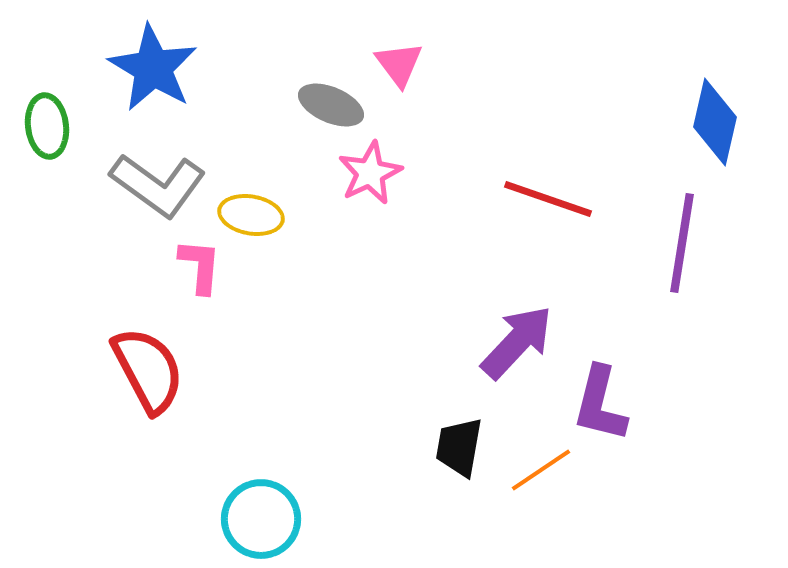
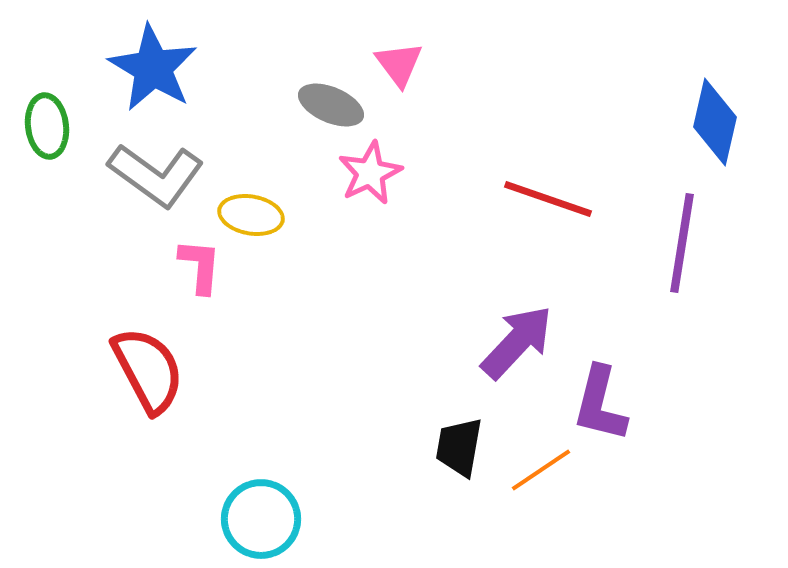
gray L-shape: moved 2 px left, 10 px up
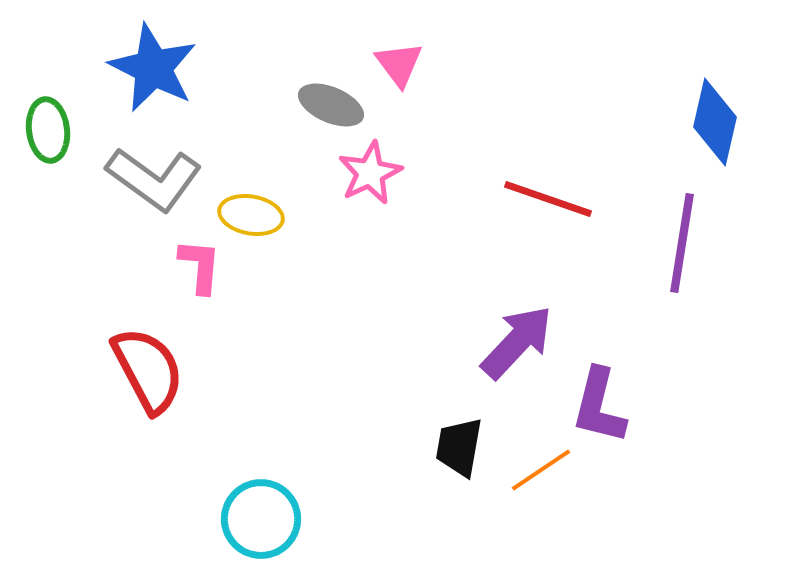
blue star: rotated 4 degrees counterclockwise
green ellipse: moved 1 px right, 4 px down
gray L-shape: moved 2 px left, 4 px down
purple L-shape: moved 1 px left, 2 px down
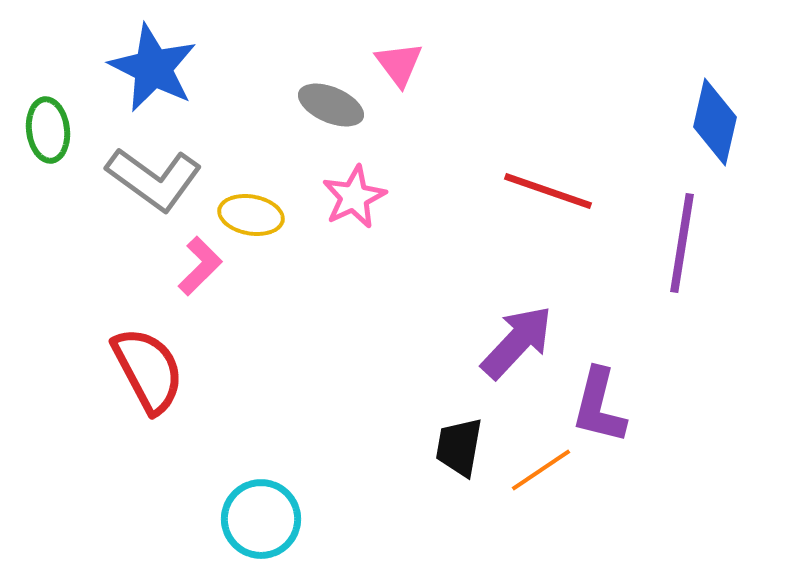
pink star: moved 16 px left, 24 px down
red line: moved 8 px up
pink L-shape: rotated 40 degrees clockwise
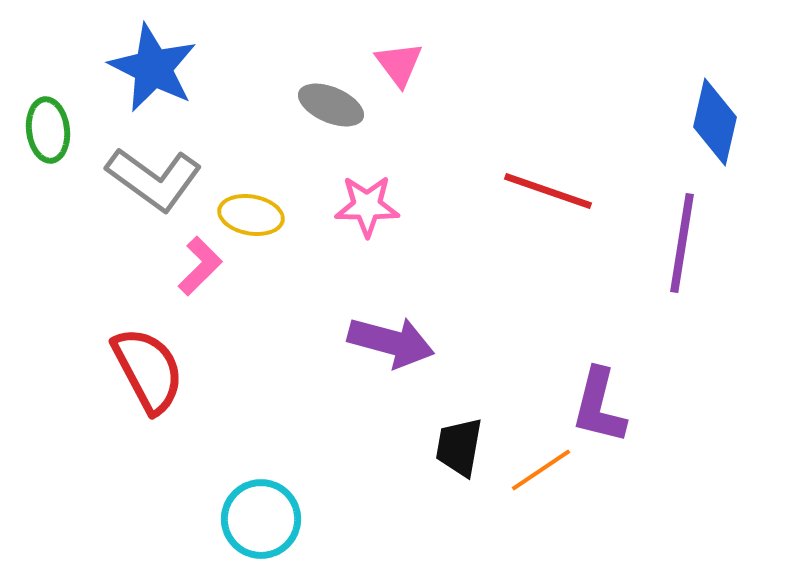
pink star: moved 13 px right, 9 px down; rotated 26 degrees clockwise
purple arrow: moved 126 px left; rotated 62 degrees clockwise
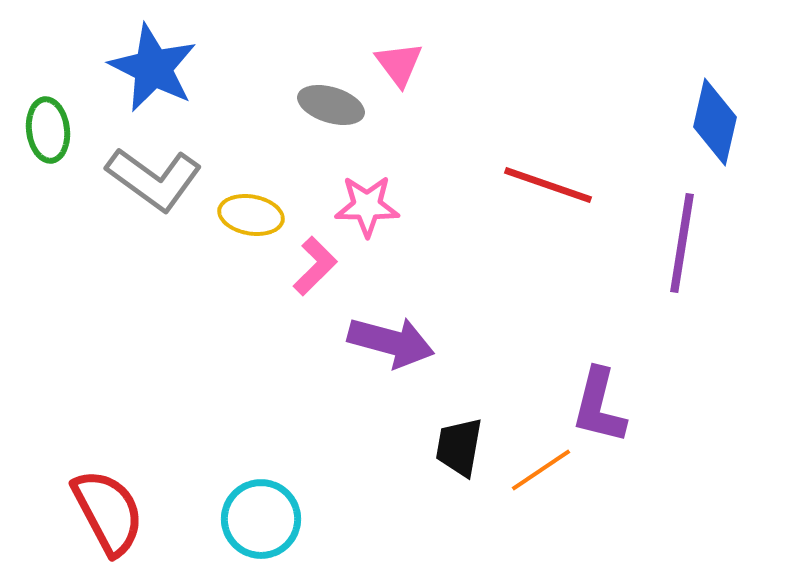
gray ellipse: rotated 6 degrees counterclockwise
red line: moved 6 px up
pink L-shape: moved 115 px right
red semicircle: moved 40 px left, 142 px down
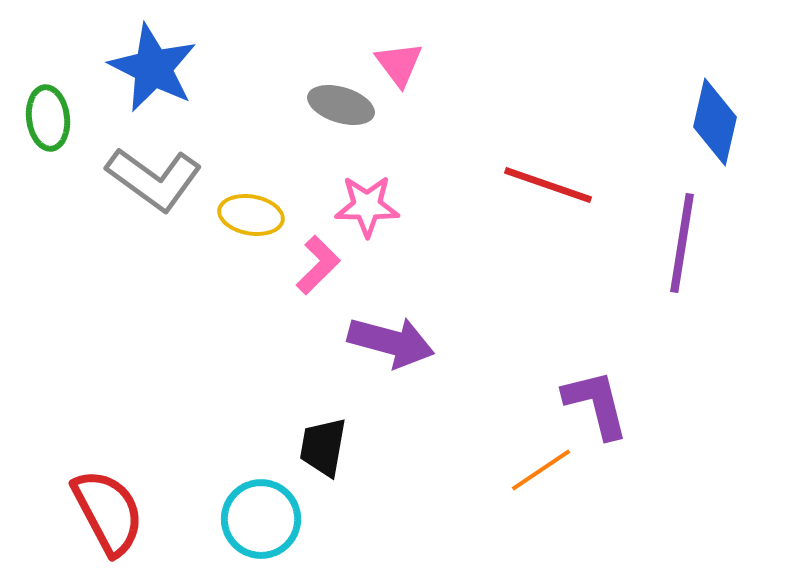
gray ellipse: moved 10 px right
green ellipse: moved 12 px up
pink L-shape: moved 3 px right, 1 px up
purple L-shape: moved 3 px left, 2 px up; rotated 152 degrees clockwise
black trapezoid: moved 136 px left
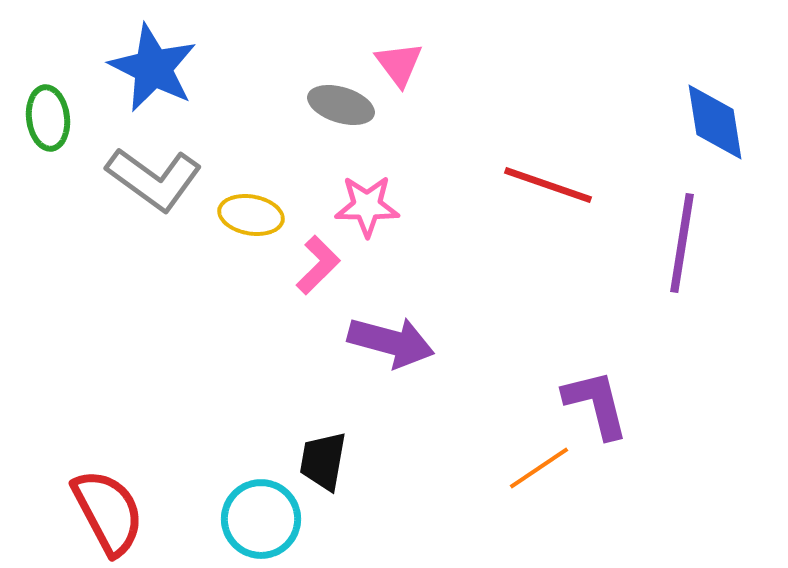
blue diamond: rotated 22 degrees counterclockwise
black trapezoid: moved 14 px down
orange line: moved 2 px left, 2 px up
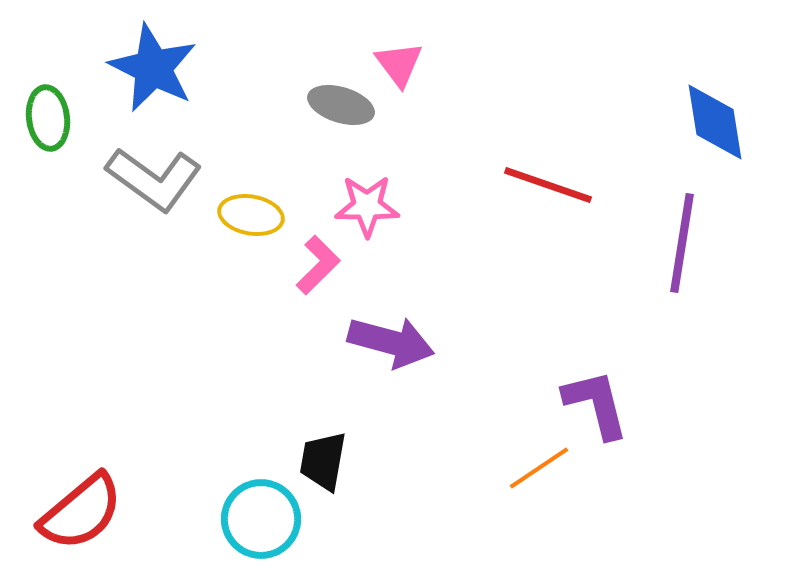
red semicircle: moved 27 px left; rotated 78 degrees clockwise
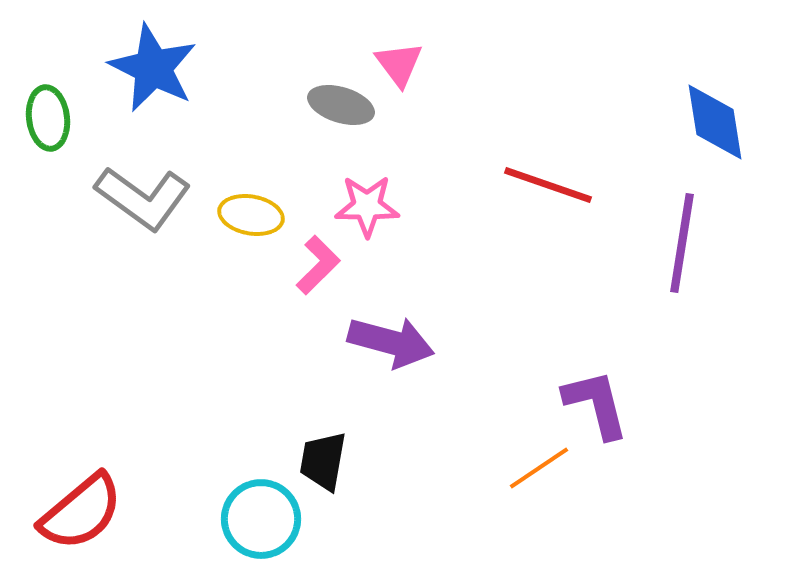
gray L-shape: moved 11 px left, 19 px down
